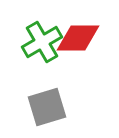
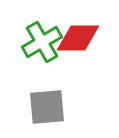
gray square: rotated 12 degrees clockwise
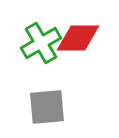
green cross: moved 1 px left, 1 px down
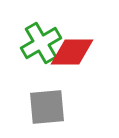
red diamond: moved 6 px left, 14 px down
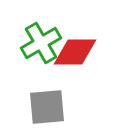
red diamond: moved 3 px right
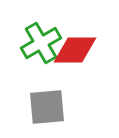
red diamond: moved 2 px up
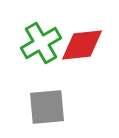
red diamond: moved 7 px right, 5 px up; rotated 6 degrees counterclockwise
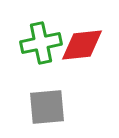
green cross: rotated 18 degrees clockwise
